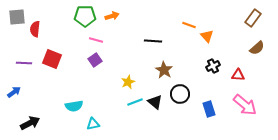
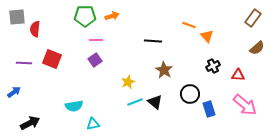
pink line: rotated 16 degrees counterclockwise
black circle: moved 10 px right
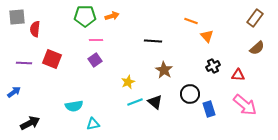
brown rectangle: moved 2 px right
orange line: moved 2 px right, 4 px up
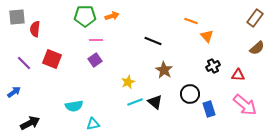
black line: rotated 18 degrees clockwise
purple line: rotated 42 degrees clockwise
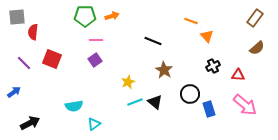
red semicircle: moved 2 px left, 3 px down
cyan triangle: moved 1 px right; rotated 24 degrees counterclockwise
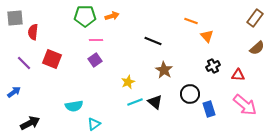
gray square: moved 2 px left, 1 px down
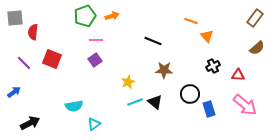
green pentagon: rotated 20 degrees counterclockwise
brown star: rotated 30 degrees counterclockwise
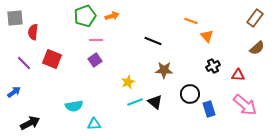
cyan triangle: rotated 32 degrees clockwise
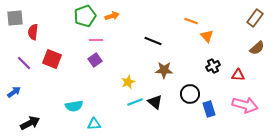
pink arrow: rotated 25 degrees counterclockwise
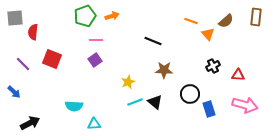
brown rectangle: moved 1 px right, 1 px up; rotated 30 degrees counterclockwise
orange triangle: moved 1 px right, 2 px up
brown semicircle: moved 31 px left, 27 px up
purple line: moved 1 px left, 1 px down
blue arrow: rotated 80 degrees clockwise
cyan semicircle: rotated 12 degrees clockwise
